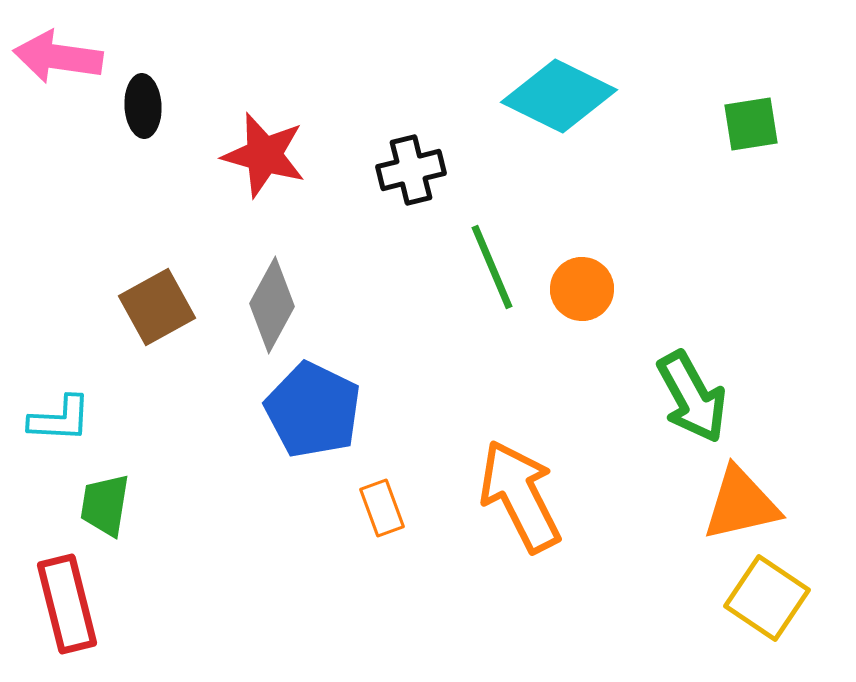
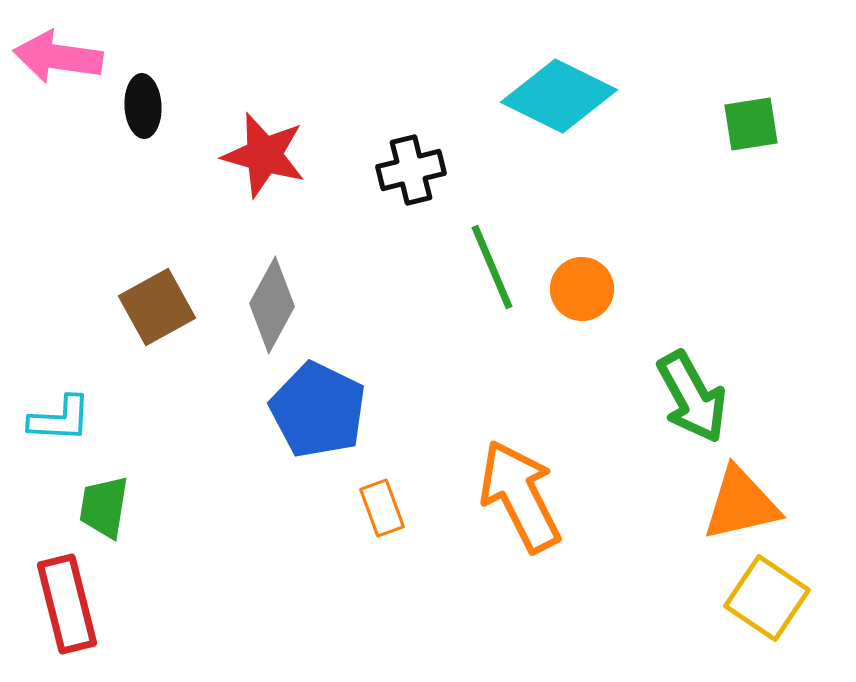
blue pentagon: moved 5 px right
green trapezoid: moved 1 px left, 2 px down
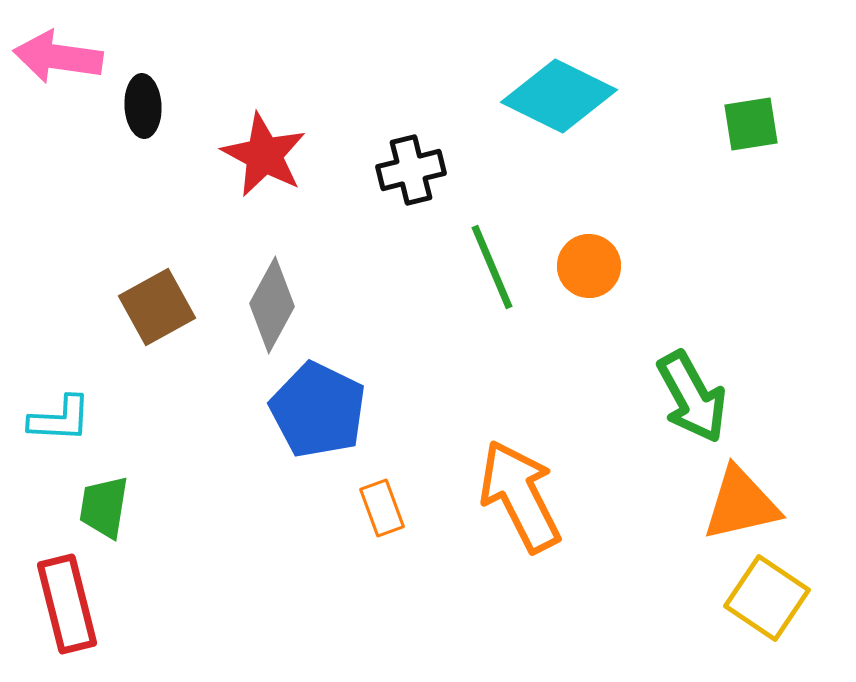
red star: rotated 12 degrees clockwise
orange circle: moved 7 px right, 23 px up
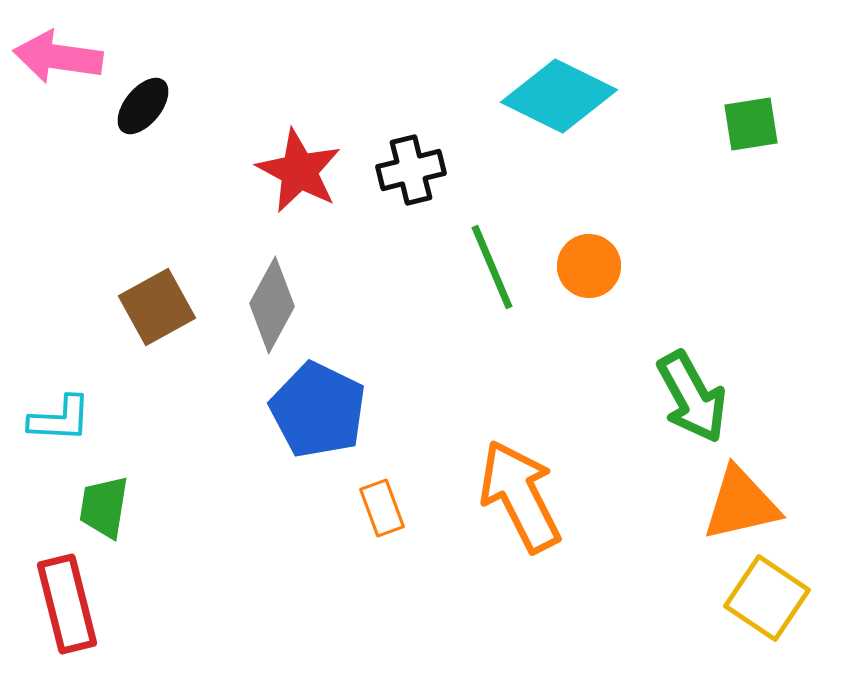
black ellipse: rotated 42 degrees clockwise
red star: moved 35 px right, 16 px down
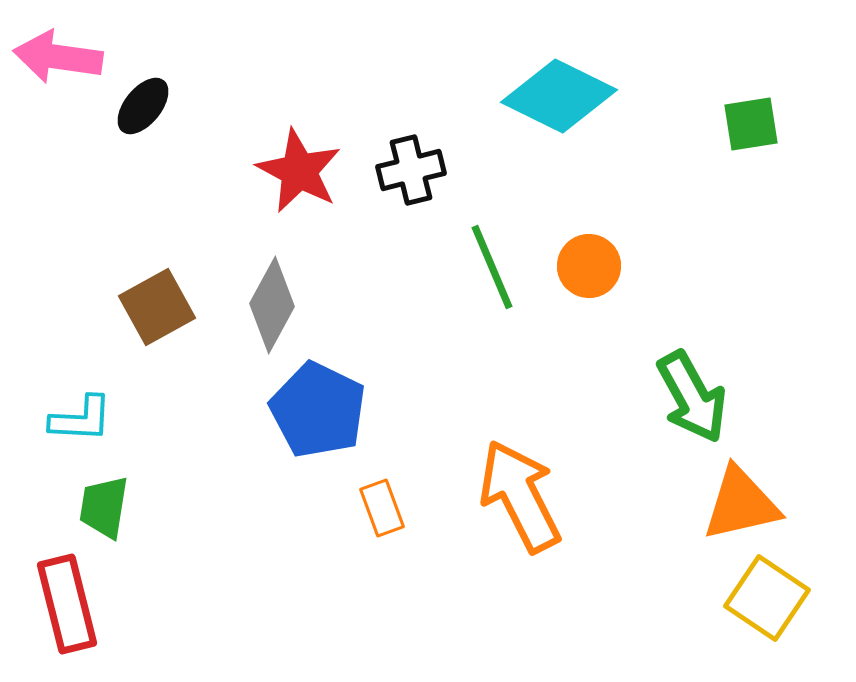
cyan L-shape: moved 21 px right
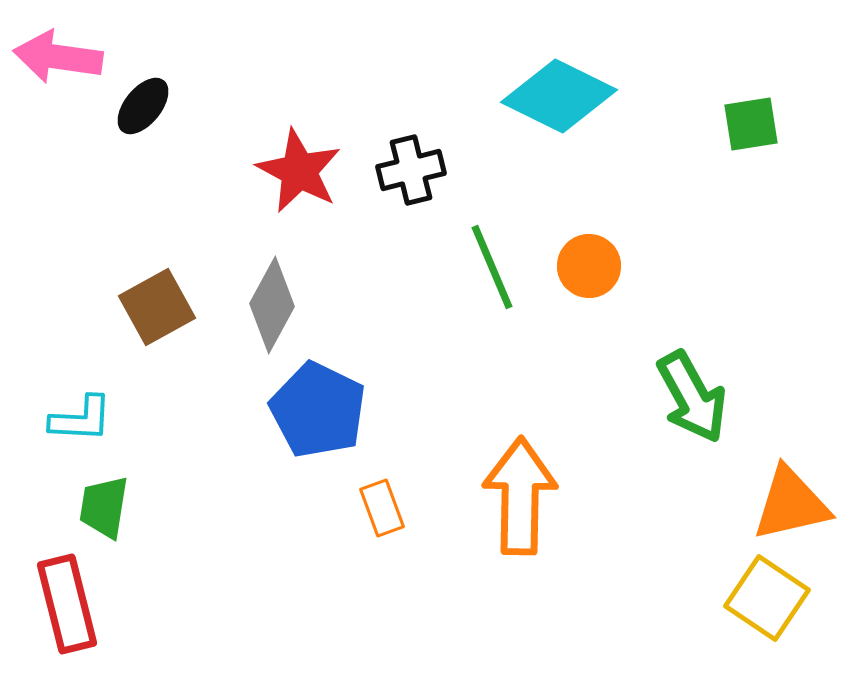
orange arrow: rotated 28 degrees clockwise
orange triangle: moved 50 px right
